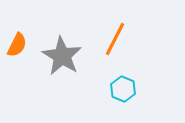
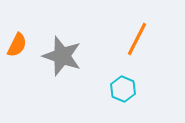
orange line: moved 22 px right
gray star: rotated 12 degrees counterclockwise
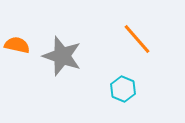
orange line: rotated 68 degrees counterclockwise
orange semicircle: rotated 105 degrees counterclockwise
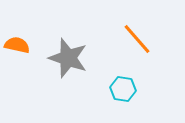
gray star: moved 6 px right, 2 px down
cyan hexagon: rotated 15 degrees counterclockwise
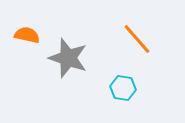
orange semicircle: moved 10 px right, 10 px up
cyan hexagon: moved 1 px up
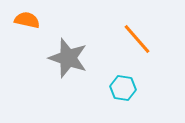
orange semicircle: moved 15 px up
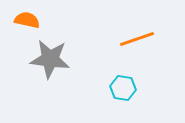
orange line: rotated 68 degrees counterclockwise
gray star: moved 18 px left, 1 px down; rotated 12 degrees counterclockwise
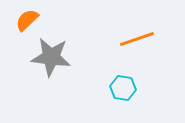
orange semicircle: rotated 55 degrees counterclockwise
gray star: moved 1 px right, 2 px up
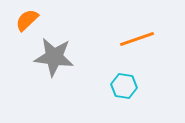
gray star: moved 3 px right
cyan hexagon: moved 1 px right, 2 px up
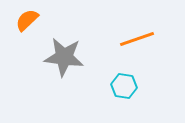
gray star: moved 10 px right
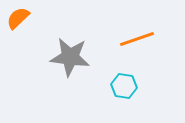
orange semicircle: moved 9 px left, 2 px up
gray star: moved 6 px right
